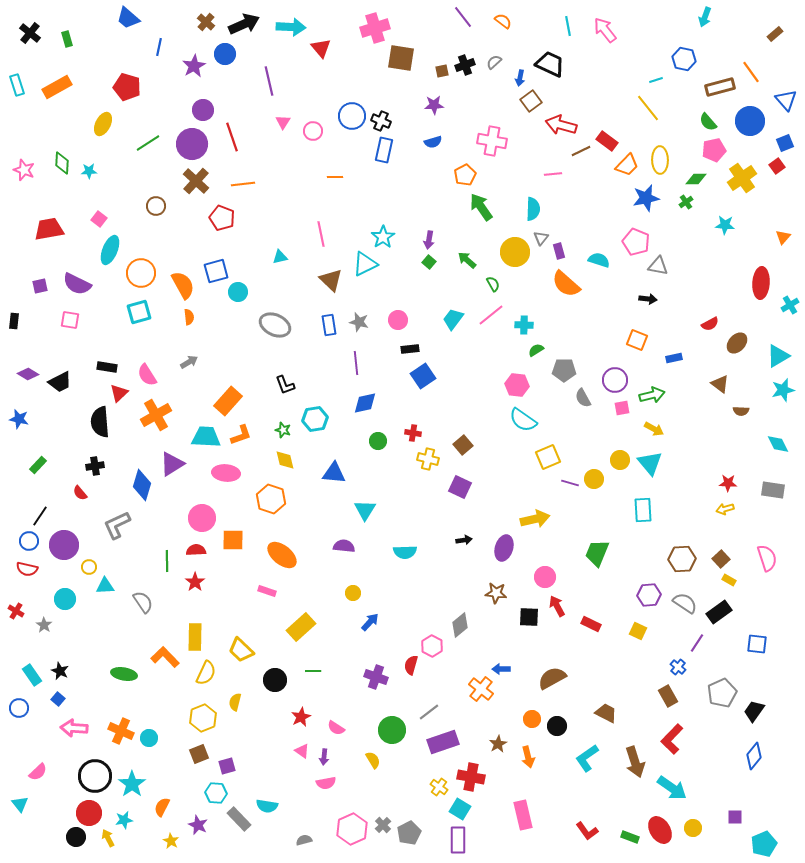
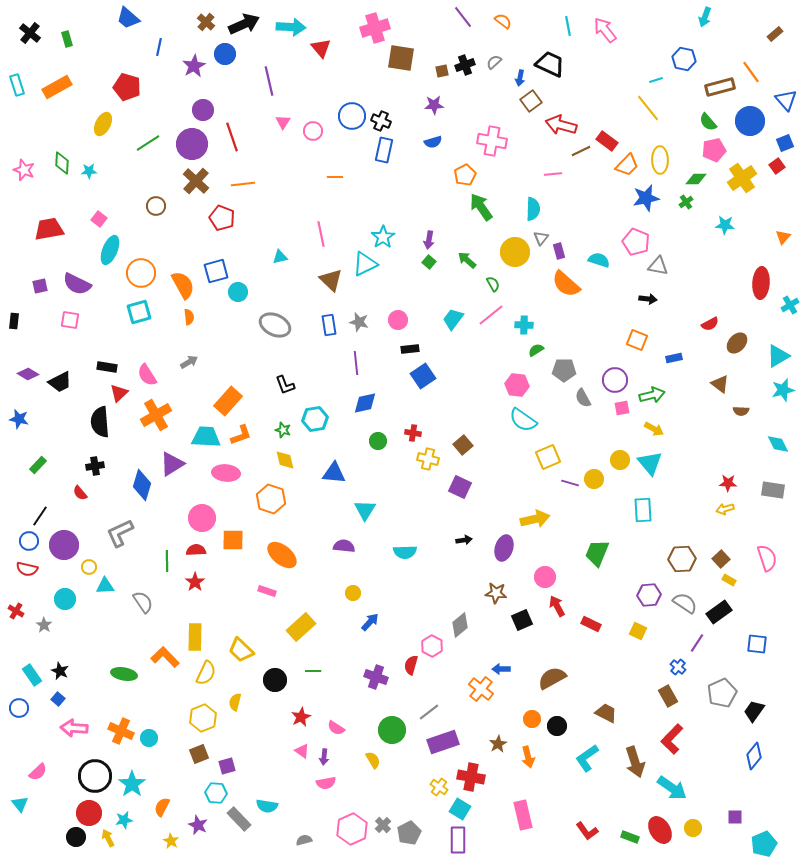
gray L-shape at (117, 525): moved 3 px right, 8 px down
black square at (529, 617): moved 7 px left, 3 px down; rotated 25 degrees counterclockwise
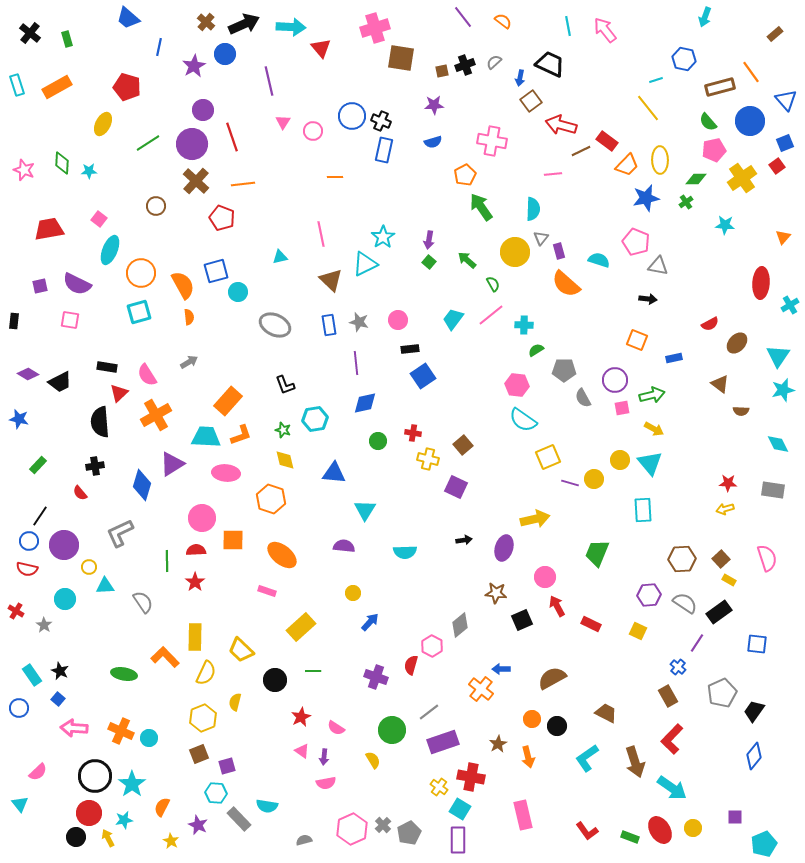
cyan triangle at (778, 356): rotated 25 degrees counterclockwise
purple square at (460, 487): moved 4 px left
